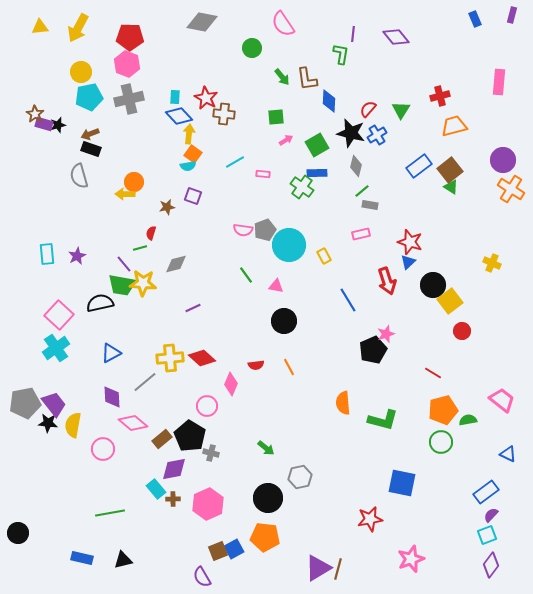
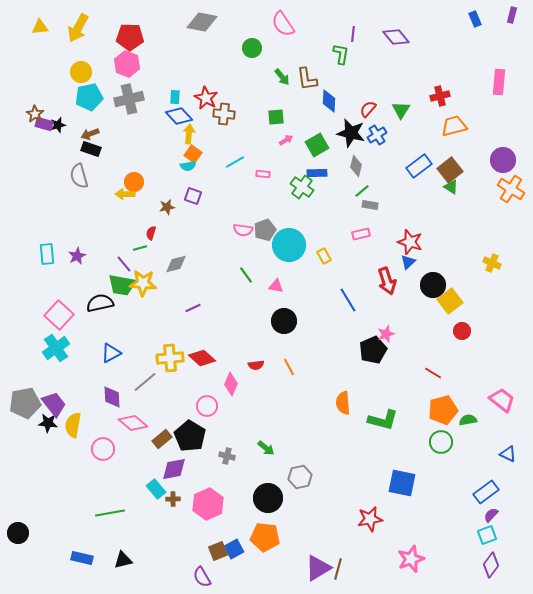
gray cross at (211, 453): moved 16 px right, 3 px down
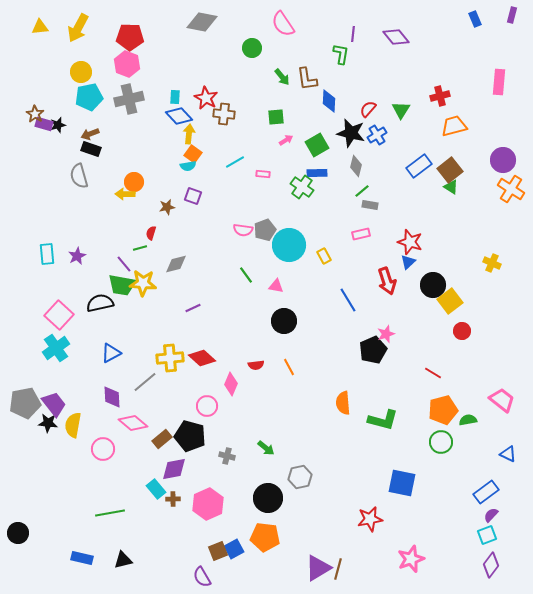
black pentagon at (190, 436): rotated 16 degrees counterclockwise
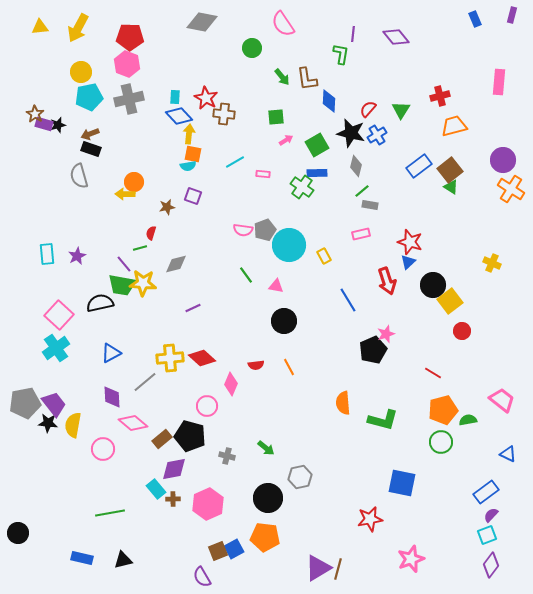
orange square at (193, 154): rotated 24 degrees counterclockwise
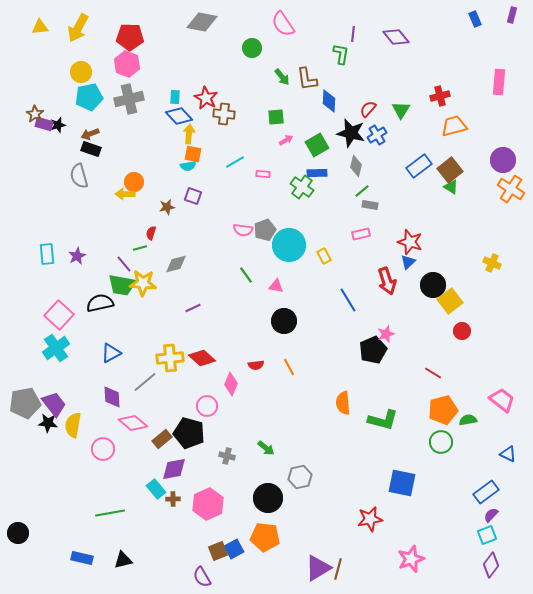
black pentagon at (190, 436): moved 1 px left, 3 px up
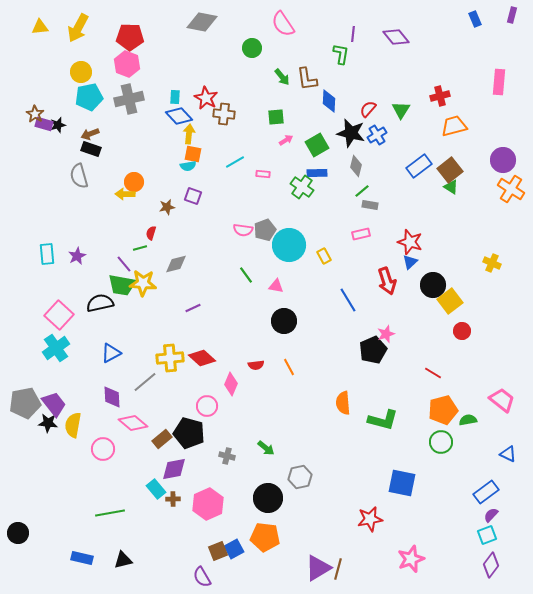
blue triangle at (408, 262): moved 2 px right
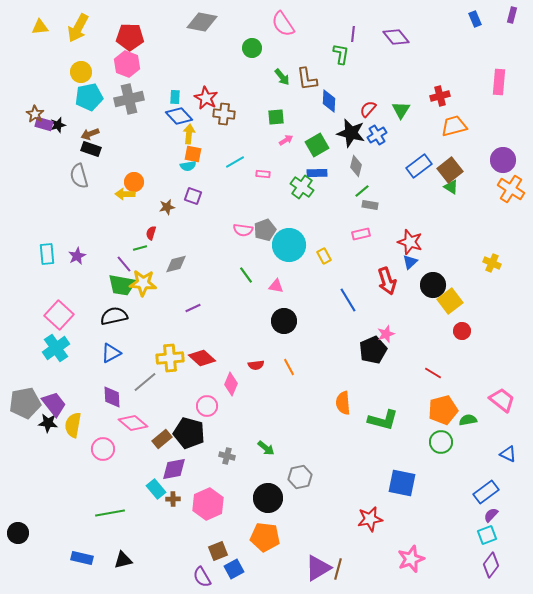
black semicircle at (100, 303): moved 14 px right, 13 px down
blue square at (234, 549): moved 20 px down
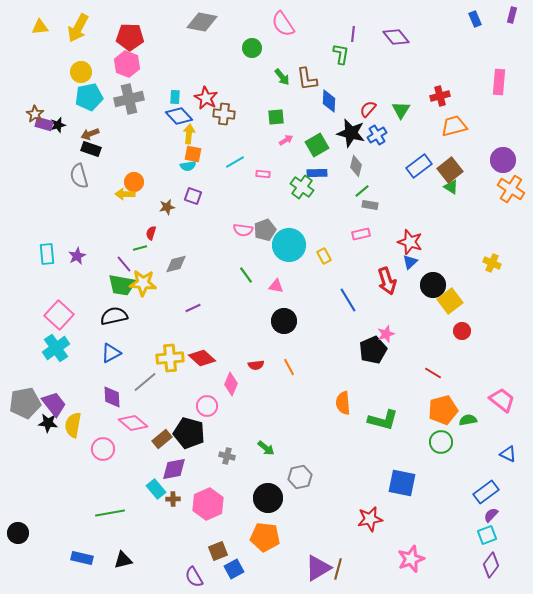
purple semicircle at (202, 577): moved 8 px left
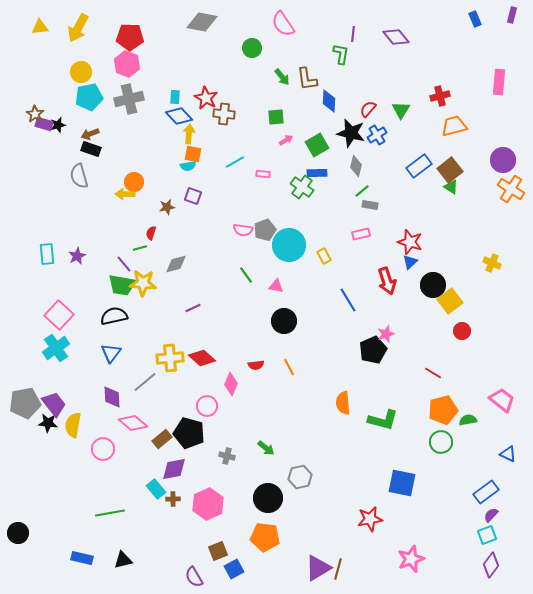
blue triangle at (111, 353): rotated 25 degrees counterclockwise
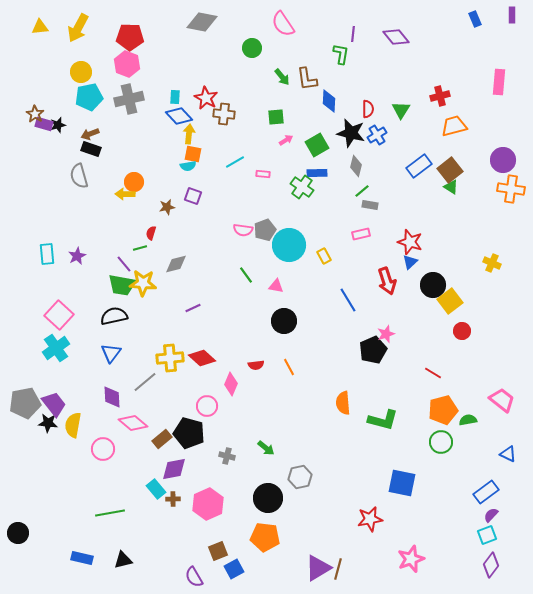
purple rectangle at (512, 15): rotated 14 degrees counterclockwise
red semicircle at (368, 109): rotated 138 degrees clockwise
orange cross at (511, 189): rotated 24 degrees counterclockwise
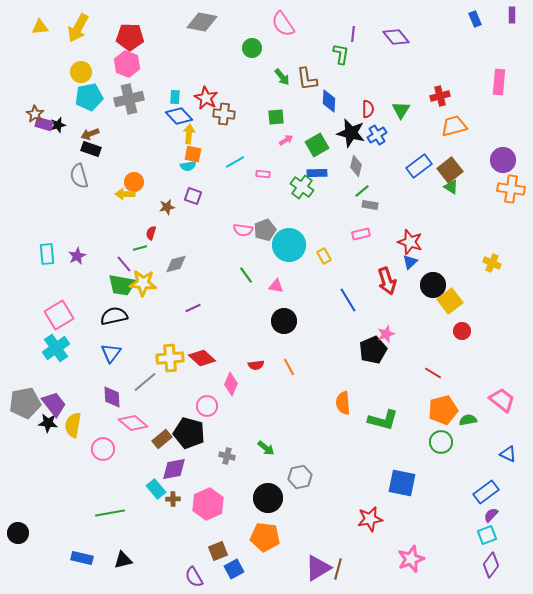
pink square at (59, 315): rotated 16 degrees clockwise
